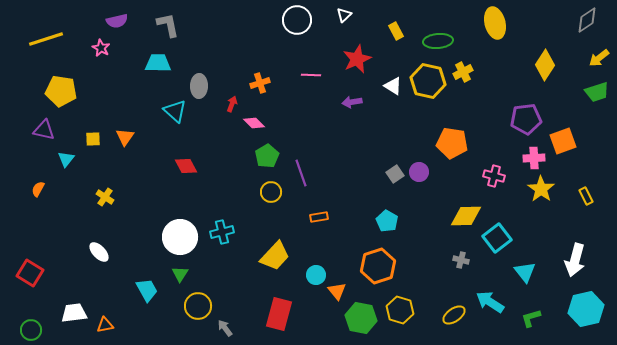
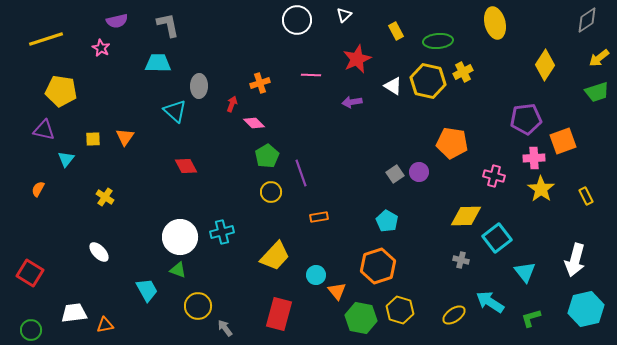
green triangle at (180, 274): moved 2 px left, 4 px up; rotated 42 degrees counterclockwise
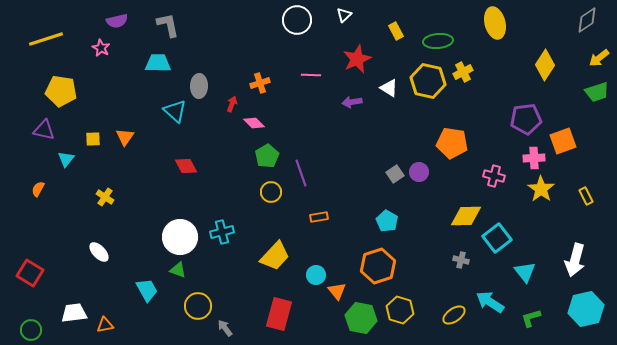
white triangle at (393, 86): moved 4 px left, 2 px down
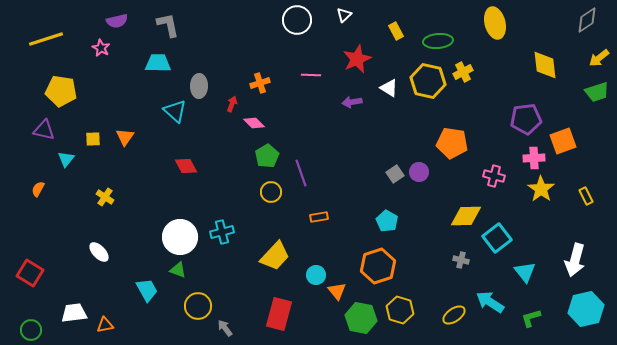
yellow diamond at (545, 65): rotated 40 degrees counterclockwise
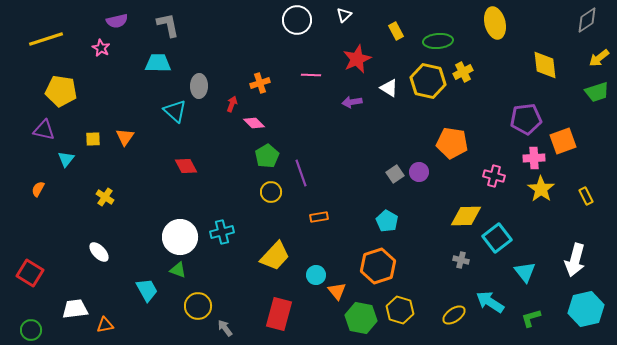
white trapezoid at (74, 313): moved 1 px right, 4 px up
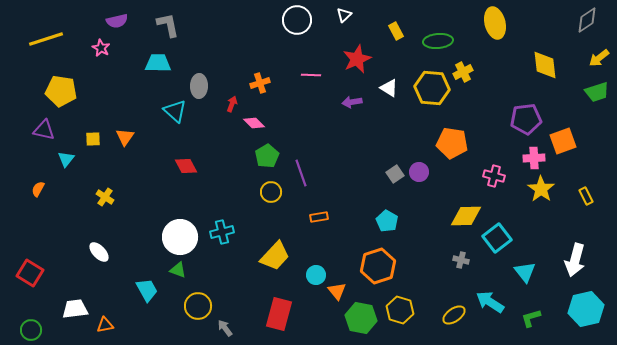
yellow hexagon at (428, 81): moved 4 px right, 7 px down; rotated 8 degrees counterclockwise
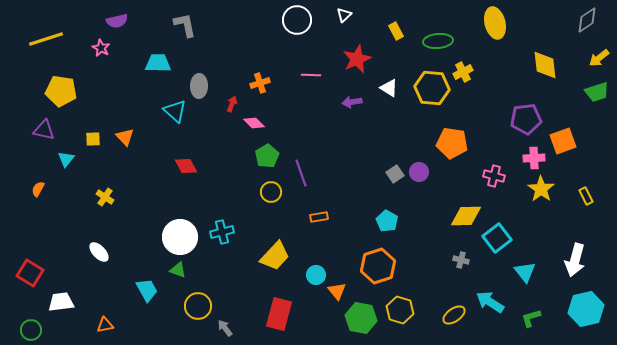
gray L-shape at (168, 25): moved 17 px right
orange triangle at (125, 137): rotated 18 degrees counterclockwise
white trapezoid at (75, 309): moved 14 px left, 7 px up
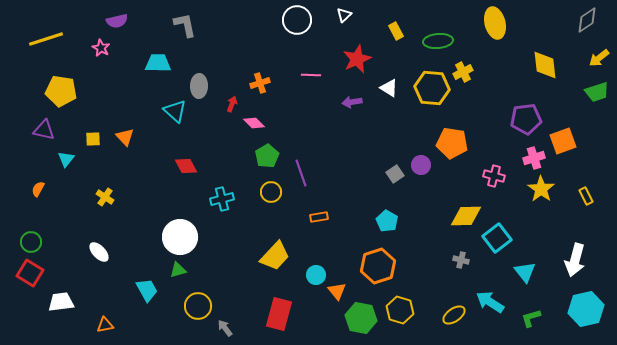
pink cross at (534, 158): rotated 15 degrees counterclockwise
purple circle at (419, 172): moved 2 px right, 7 px up
cyan cross at (222, 232): moved 33 px up
green triangle at (178, 270): rotated 36 degrees counterclockwise
green circle at (31, 330): moved 88 px up
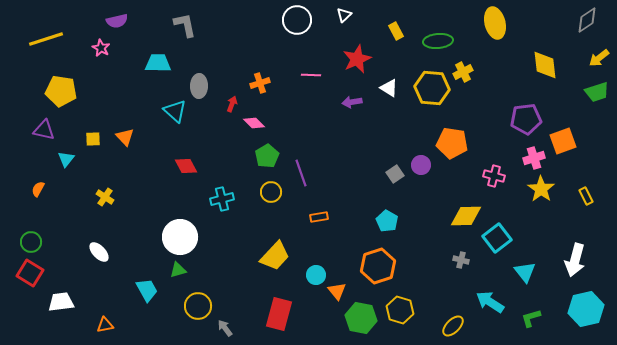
yellow ellipse at (454, 315): moved 1 px left, 11 px down; rotated 10 degrees counterclockwise
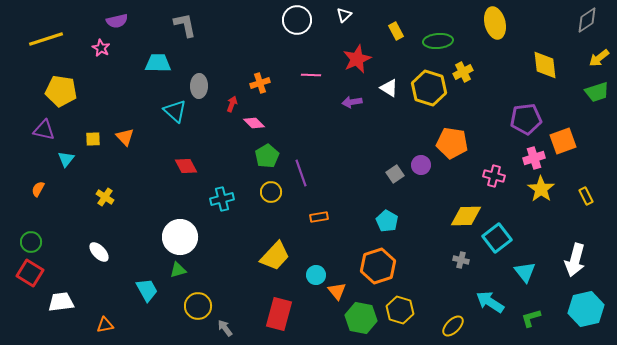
yellow hexagon at (432, 88): moved 3 px left; rotated 12 degrees clockwise
